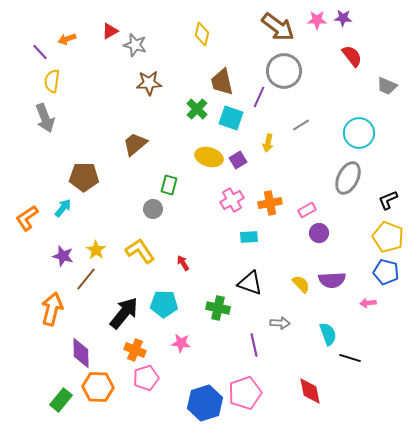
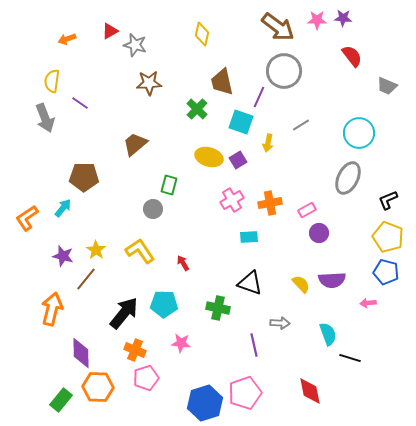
purple line at (40, 52): moved 40 px right, 51 px down; rotated 12 degrees counterclockwise
cyan square at (231, 118): moved 10 px right, 4 px down
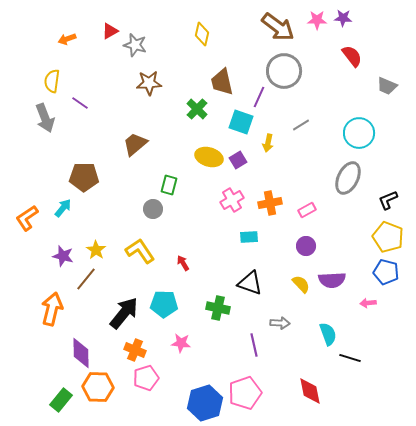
purple circle at (319, 233): moved 13 px left, 13 px down
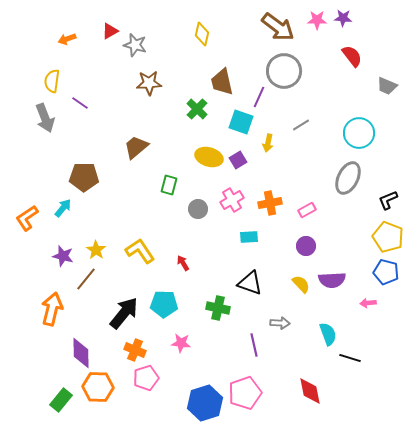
brown trapezoid at (135, 144): moved 1 px right, 3 px down
gray circle at (153, 209): moved 45 px right
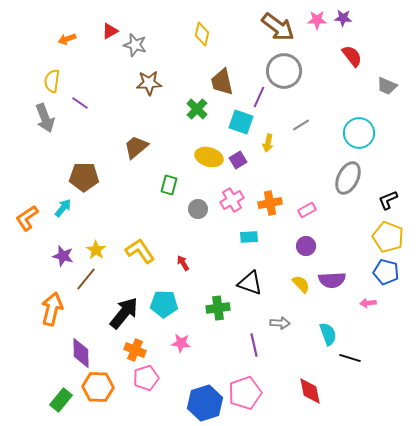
green cross at (218, 308): rotated 20 degrees counterclockwise
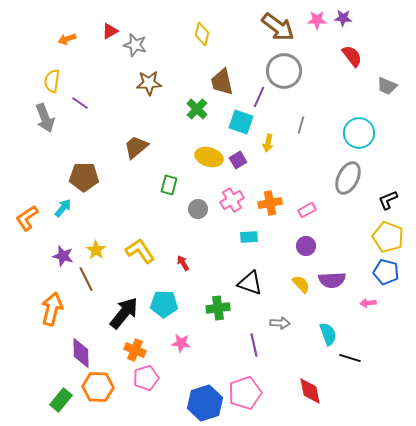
gray line at (301, 125): rotated 42 degrees counterclockwise
brown line at (86, 279): rotated 65 degrees counterclockwise
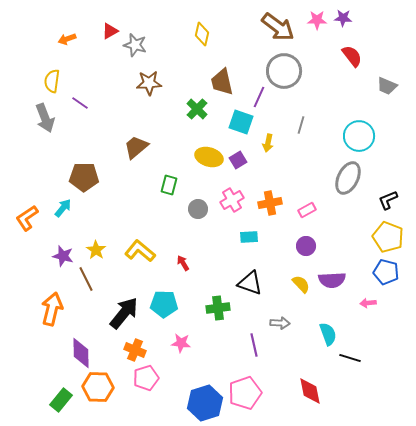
cyan circle at (359, 133): moved 3 px down
yellow L-shape at (140, 251): rotated 16 degrees counterclockwise
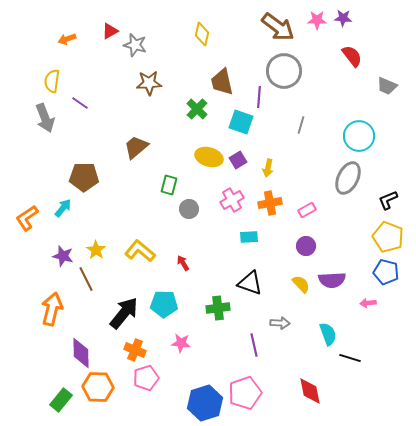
purple line at (259, 97): rotated 20 degrees counterclockwise
yellow arrow at (268, 143): moved 25 px down
gray circle at (198, 209): moved 9 px left
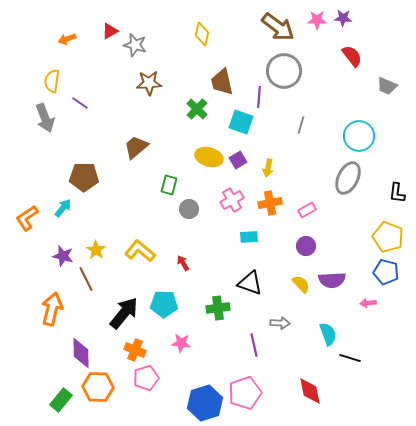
black L-shape at (388, 200): moved 9 px right, 7 px up; rotated 60 degrees counterclockwise
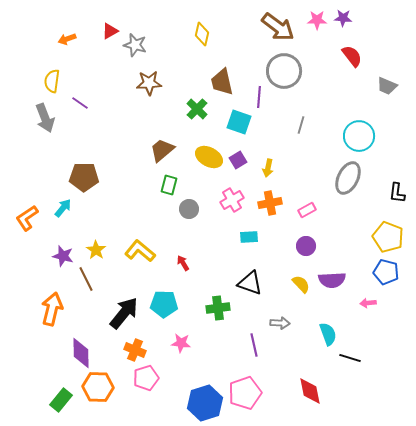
cyan square at (241, 122): moved 2 px left
brown trapezoid at (136, 147): moved 26 px right, 3 px down
yellow ellipse at (209, 157): rotated 12 degrees clockwise
